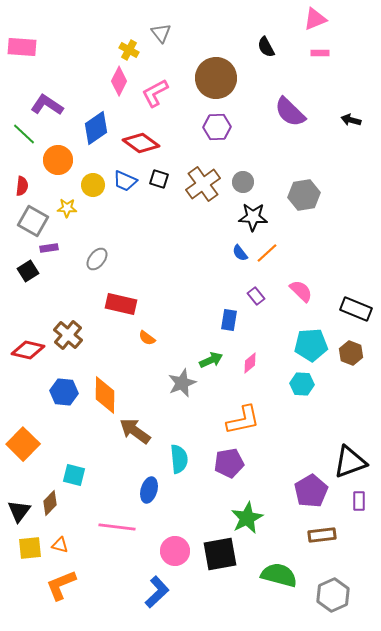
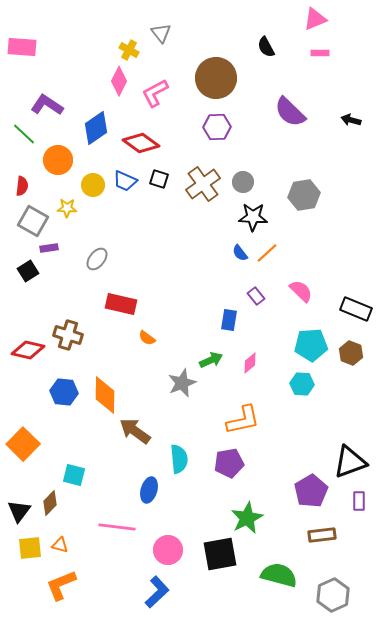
brown cross at (68, 335): rotated 24 degrees counterclockwise
pink circle at (175, 551): moved 7 px left, 1 px up
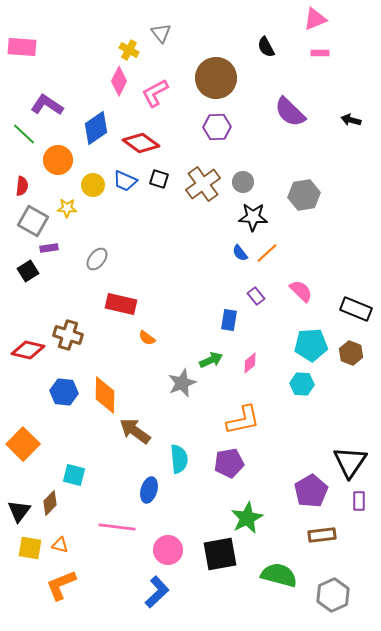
black triangle at (350, 462): rotated 36 degrees counterclockwise
yellow square at (30, 548): rotated 15 degrees clockwise
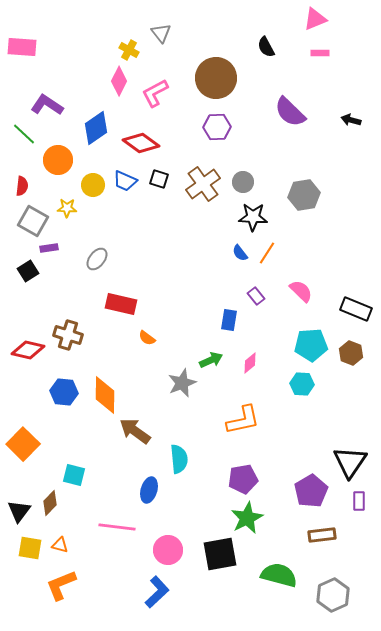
orange line at (267, 253): rotated 15 degrees counterclockwise
purple pentagon at (229, 463): moved 14 px right, 16 px down
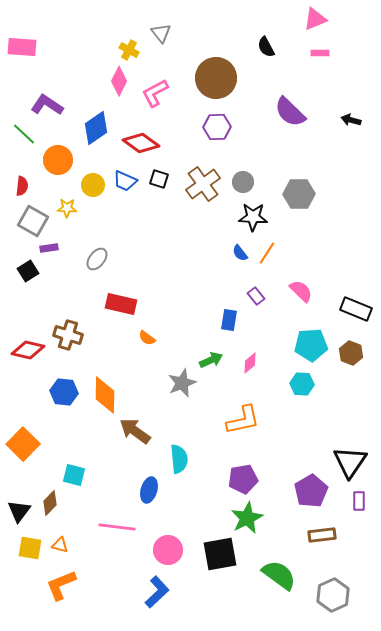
gray hexagon at (304, 195): moved 5 px left, 1 px up; rotated 8 degrees clockwise
green semicircle at (279, 575): rotated 21 degrees clockwise
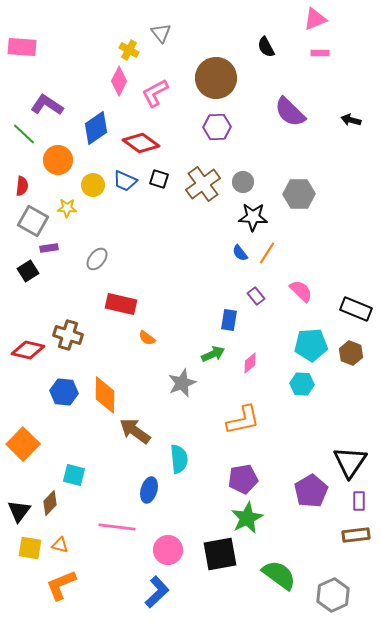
green arrow at (211, 360): moved 2 px right, 6 px up
brown rectangle at (322, 535): moved 34 px right
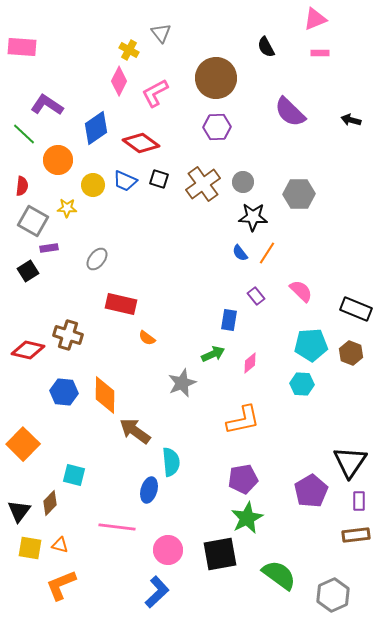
cyan semicircle at (179, 459): moved 8 px left, 3 px down
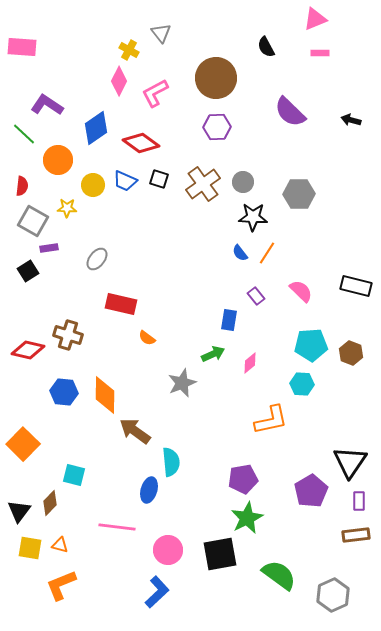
black rectangle at (356, 309): moved 23 px up; rotated 8 degrees counterclockwise
orange L-shape at (243, 420): moved 28 px right
